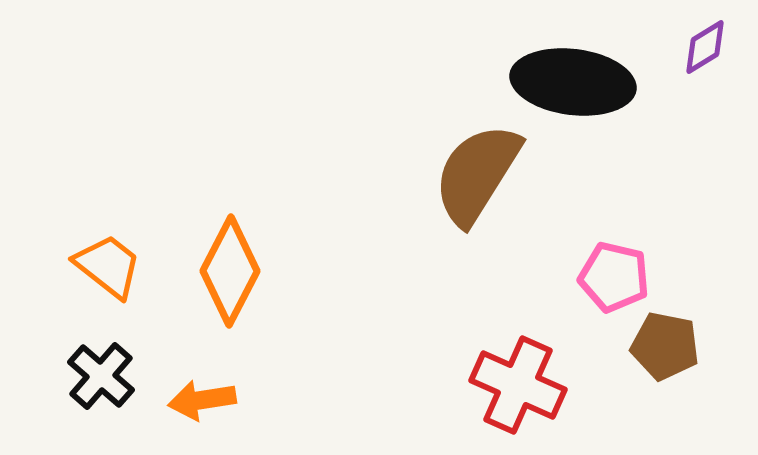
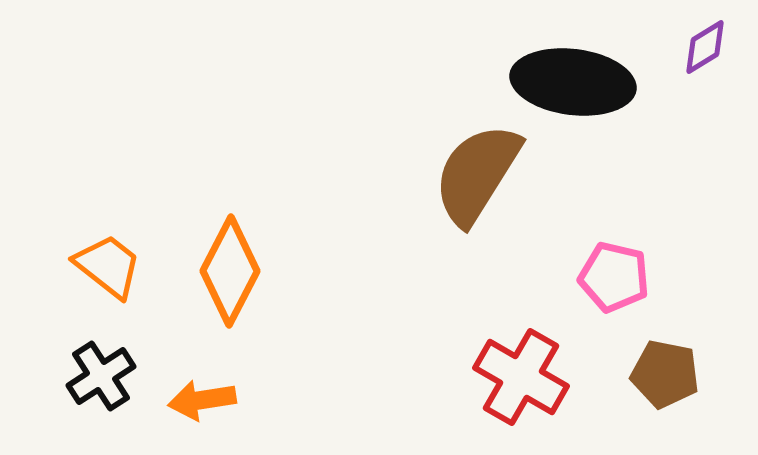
brown pentagon: moved 28 px down
black cross: rotated 16 degrees clockwise
red cross: moved 3 px right, 8 px up; rotated 6 degrees clockwise
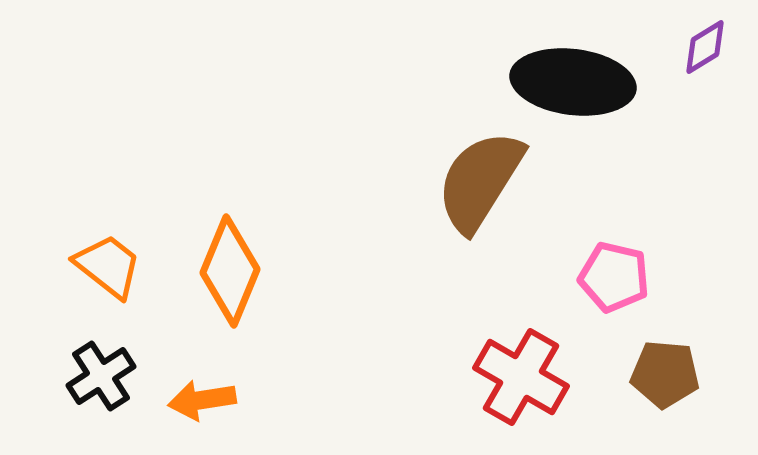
brown semicircle: moved 3 px right, 7 px down
orange diamond: rotated 5 degrees counterclockwise
brown pentagon: rotated 6 degrees counterclockwise
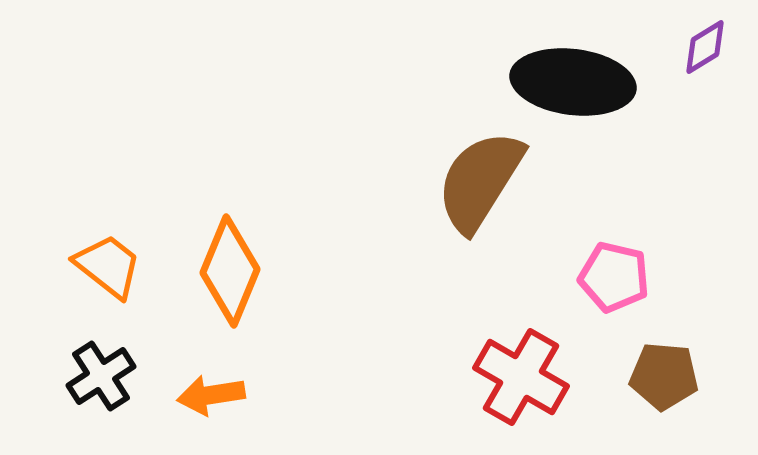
brown pentagon: moved 1 px left, 2 px down
orange arrow: moved 9 px right, 5 px up
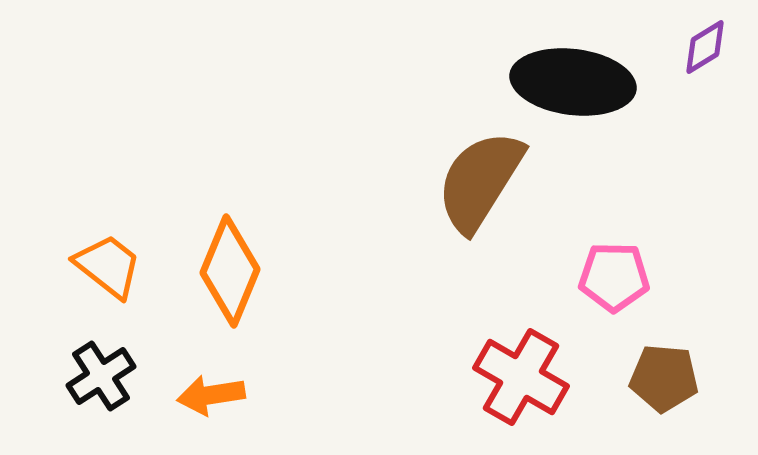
pink pentagon: rotated 12 degrees counterclockwise
brown pentagon: moved 2 px down
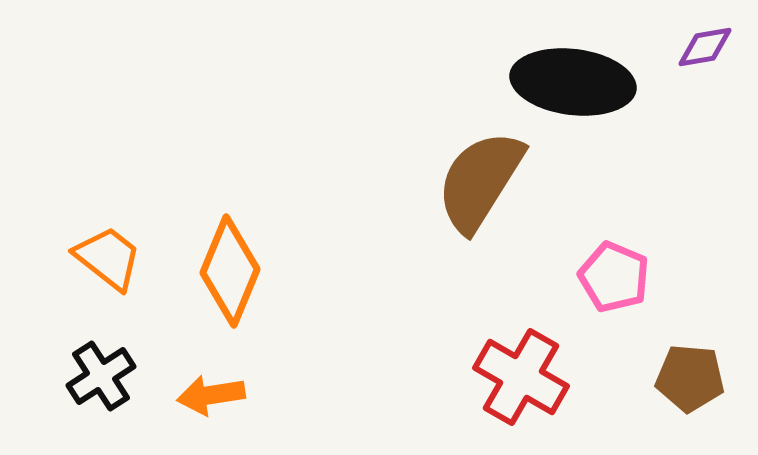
purple diamond: rotated 22 degrees clockwise
orange trapezoid: moved 8 px up
pink pentagon: rotated 22 degrees clockwise
brown pentagon: moved 26 px right
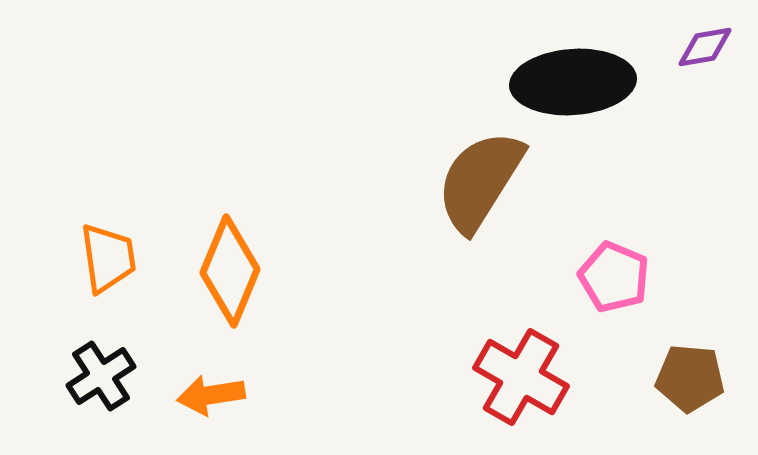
black ellipse: rotated 11 degrees counterclockwise
orange trapezoid: rotated 44 degrees clockwise
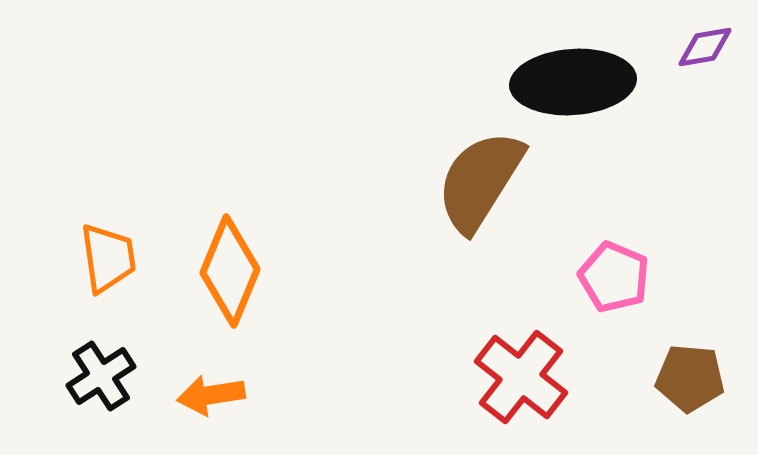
red cross: rotated 8 degrees clockwise
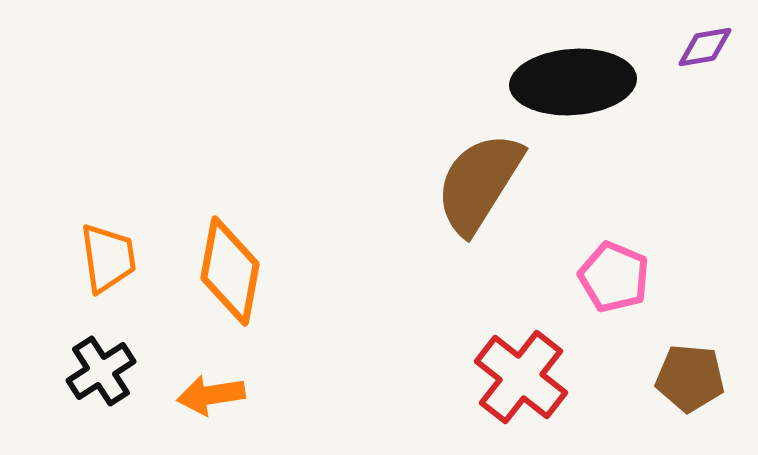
brown semicircle: moved 1 px left, 2 px down
orange diamond: rotated 12 degrees counterclockwise
black cross: moved 5 px up
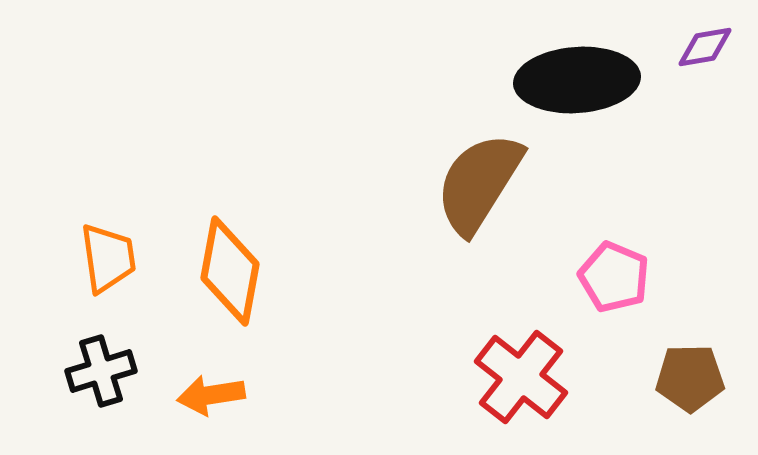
black ellipse: moved 4 px right, 2 px up
black cross: rotated 16 degrees clockwise
brown pentagon: rotated 6 degrees counterclockwise
